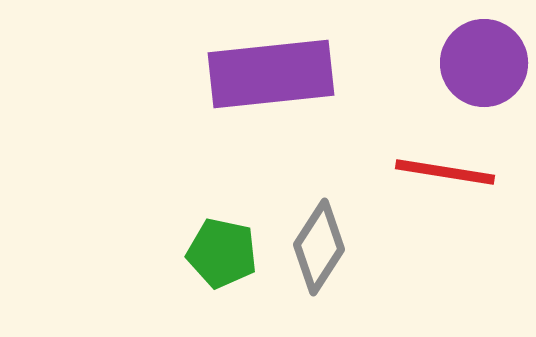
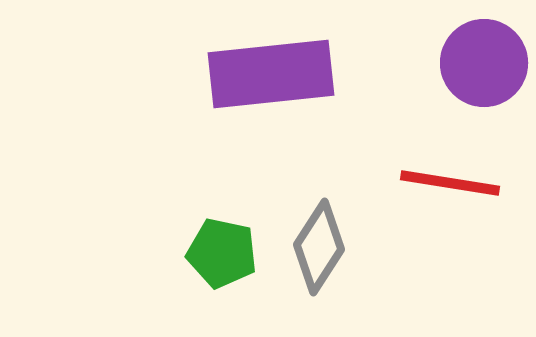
red line: moved 5 px right, 11 px down
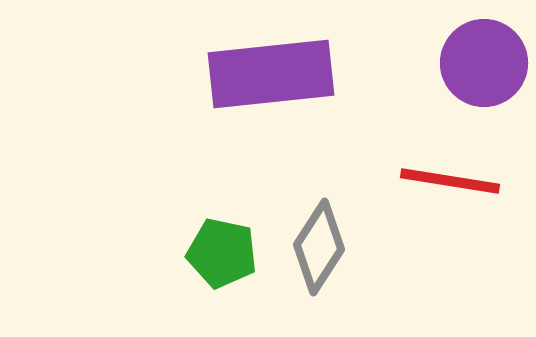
red line: moved 2 px up
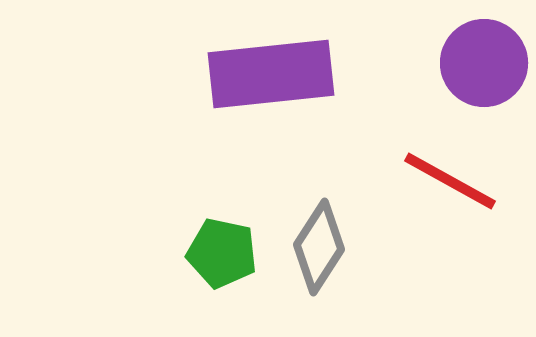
red line: rotated 20 degrees clockwise
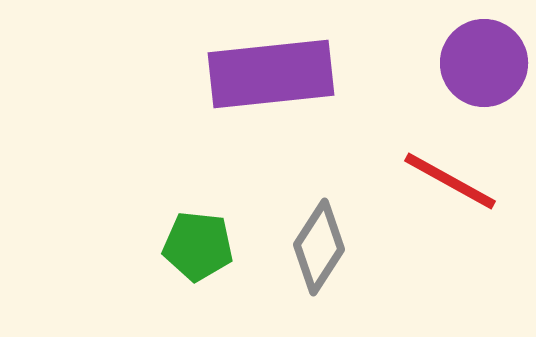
green pentagon: moved 24 px left, 7 px up; rotated 6 degrees counterclockwise
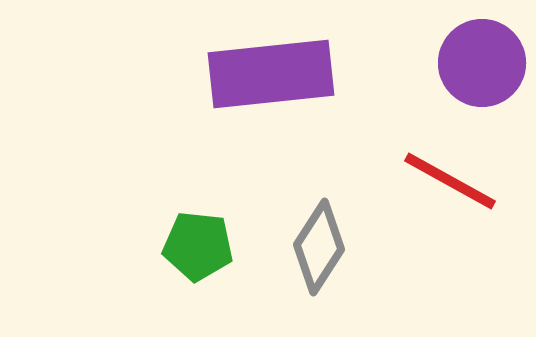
purple circle: moved 2 px left
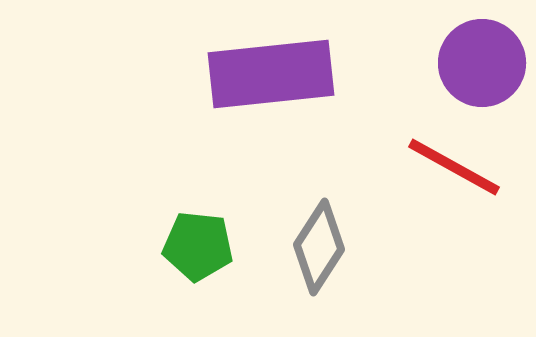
red line: moved 4 px right, 14 px up
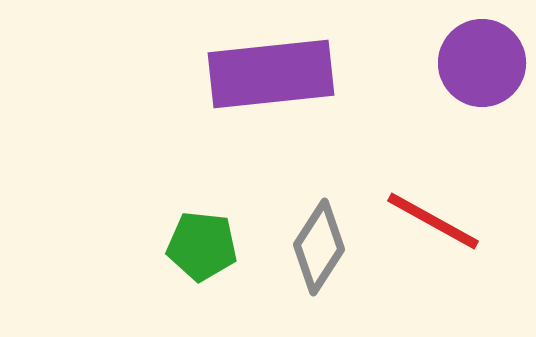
red line: moved 21 px left, 54 px down
green pentagon: moved 4 px right
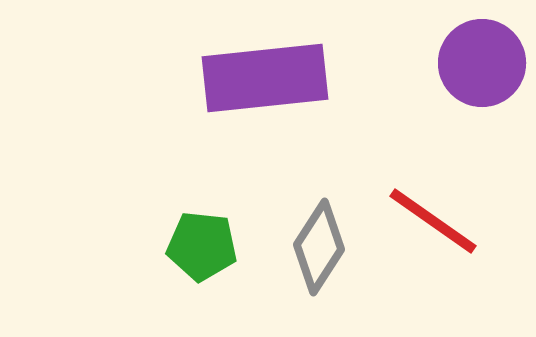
purple rectangle: moved 6 px left, 4 px down
red line: rotated 6 degrees clockwise
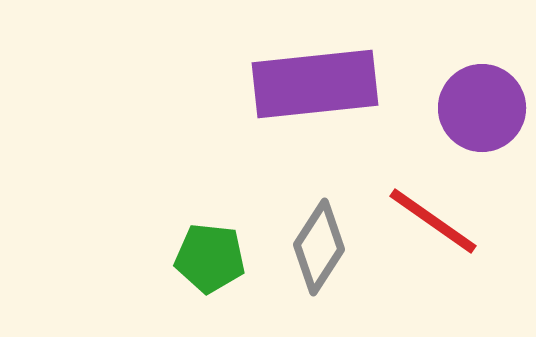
purple circle: moved 45 px down
purple rectangle: moved 50 px right, 6 px down
green pentagon: moved 8 px right, 12 px down
